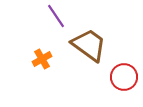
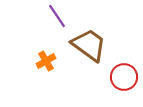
purple line: moved 1 px right
orange cross: moved 4 px right, 2 px down
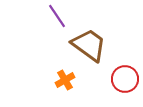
orange cross: moved 19 px right, 19 px down
red circle: moved 1 px right, 2 px down
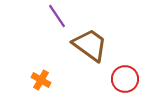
brown trapezoid: moved 1 px right
orange cross: moved 24 px left; rotated 30 degrees counterclockwise
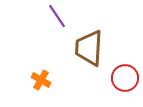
brown trapezoid: moved 1 px left, 3 px down; rotated 123 degrees counterclockwise
red circle: moved 1 px up
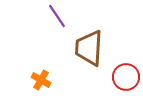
red circle: moved 1 px right, 1 px up
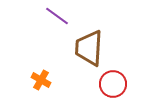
purple line: rotated 20 degrees counterclockwise
red circle: moved 13 px left, 7 px down
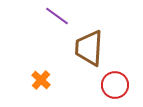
orange cross: rotated 12 degrees clockwise
red circle: moved 2 px right, 1 px down
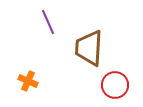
purple line: moved 9 px left, 6 px down; rotated 30 degrees clockwise
orange cross: moved 13 px left, 1 px down; rotated 18 degrees counterclockwise
